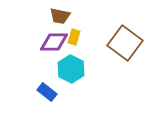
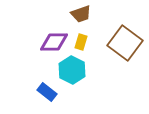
brown trapezoid: moved 21 px right, 2 px up; rotated 30 degrees counterclockwise
yellow rectangle: moved 7 px right, 5 px down
cyan hexagon: moved 1 px right, 1 px down
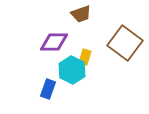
yellow rectangle: moved 4 px right, 15 px down
blue rectangle: moved 1 px right, 3 px up; rotated 72 degrees clockwise
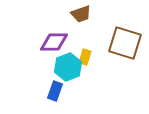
brown square: rotated 20 degrees counterclockwise
cyan hexagon: moved 4 px left, 3 px up; rotated 12 degrees clockwise
blue rectangle: moved 7 px right, 2 px down
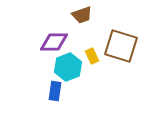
brown trapezoid: moved 1 px right, 1 px down
brown square: moved 4 px left, 3 px down
yellow rectangle: moved 7 px right, 1 px up; rotated 42 degrees counterclockwise
blue rectangle: rotated 12 degrees counterclockwise
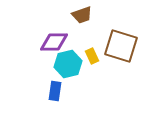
cyan hexagon: moved 3 px up; rotated 8 degrees clockwise
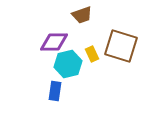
yellow rectangle: moved 2 px up
